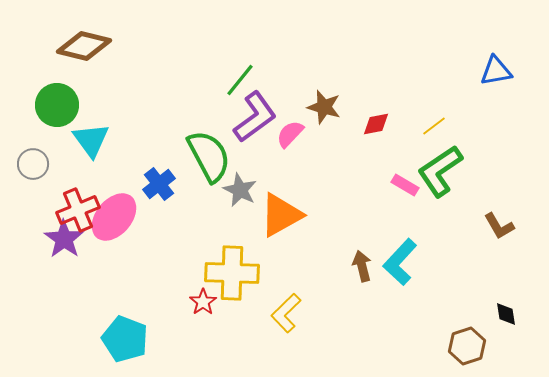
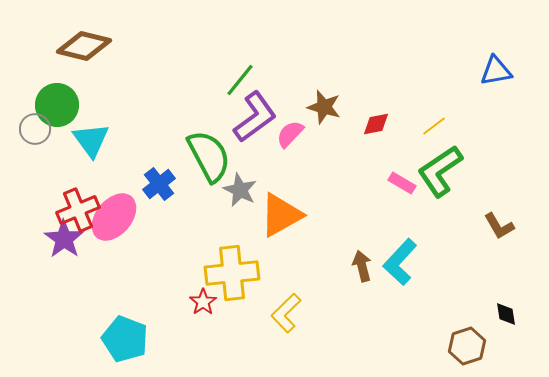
gray circle: moved 2 px right, 35 px up
pink rectangle: moved 3 px left, 2 px up
yellow cross: rotated 8 degrees counterclockwise
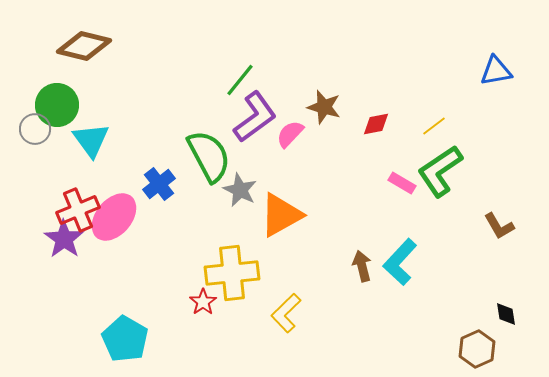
cyan pentagon: rotated 9 degrees clockwise
brown hexagon: moved 10 px right, 3 px down; rotated 6 degrees counterclockwise
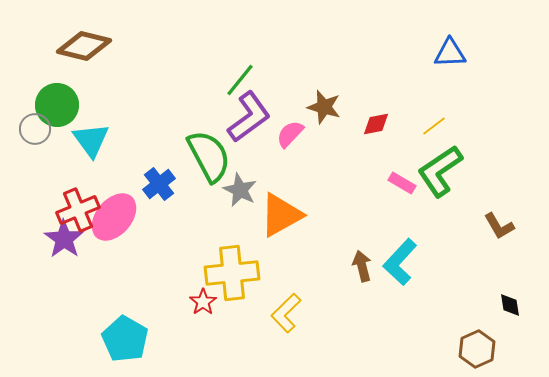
blue triangle: moved 46 px left, 18 px up; rotated 8 degrees clockwise
purple L-shape: moved 6 px left
black diamond: moved 4 px right, 9 px up
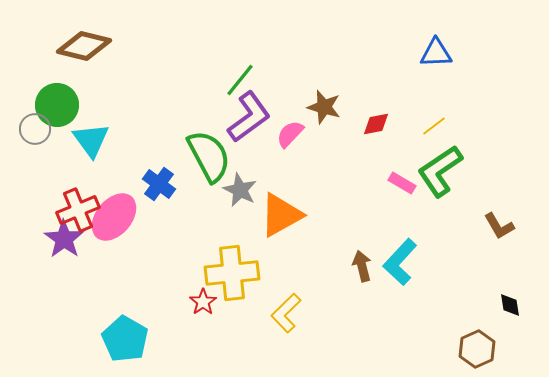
blue triangle: moved 14 px left
blue cross: rotated 16 degrees counterclockwise
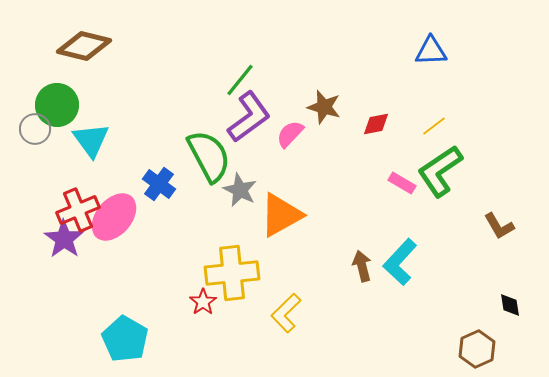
blue triangle: moved 5 px left, 2 px up
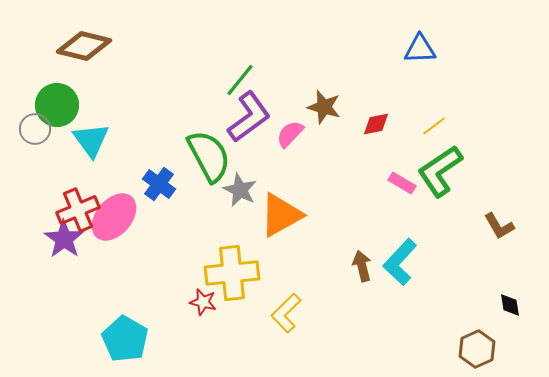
blue triangle: moved 11 px left, 2 px up
red star: rotated 24 degrees counterclockwise
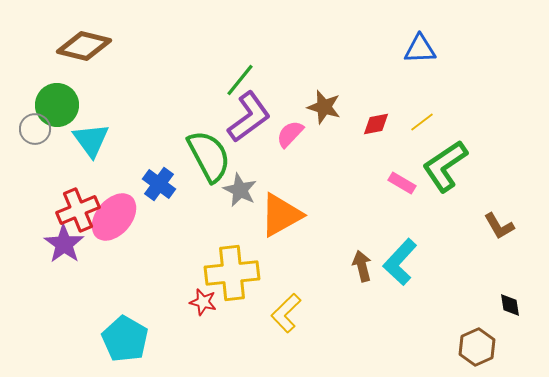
yellow line: moved 12 px left, 4 px up
green L-shape: moved 5 px right, 5 px up
purple star: moved 5 px down
brown hexagon: moved 2 px up
